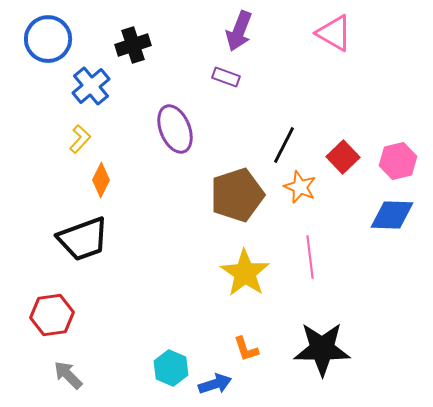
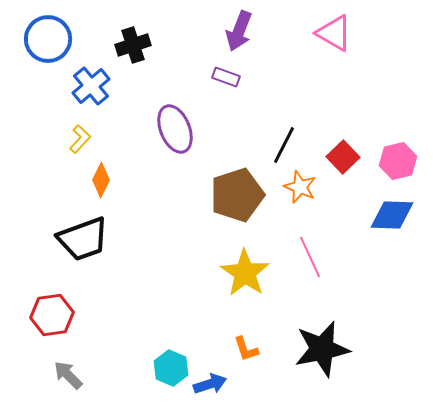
pink line: rotated 18 degrees counterclockwise
black star: rotated 12 degrees counterclockwise
blue arrow: moved 5 px left
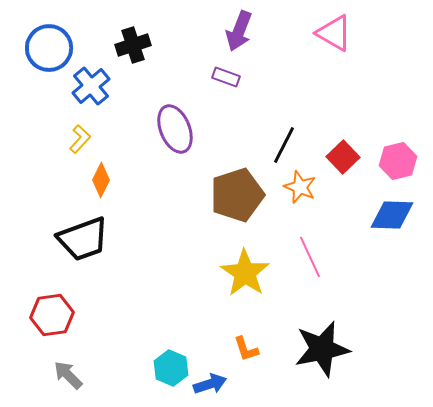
blue circle: moved 1 px right, 9 px down
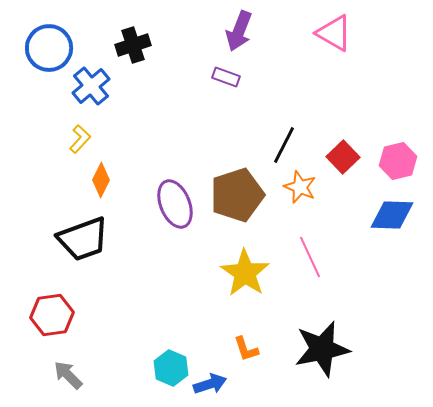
purple ellipse: moved 75 px down
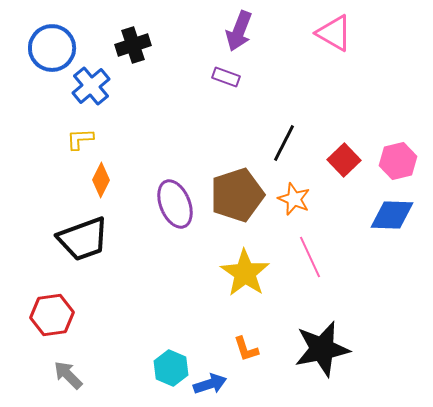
blue circle: moved 3 px right
yellow L-shape: rotated 136 degrees counterclockwise
black line: moved 2 px up
red square: moved 1 px right, 3 px down
orange star: moved 6 px left, 12 px down
